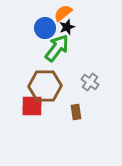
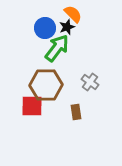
orange semicircle: moved 10 px right, 1 px down; rotated 84 degrees clockwise
brown hexagon: moved 1 px right, 1 px up
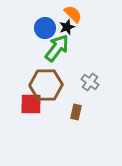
red square: moved 1 px left, 2 px up
brown rectangle: rotated 21 degrees clockwise
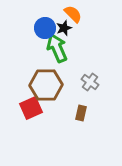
black star: moved 3 px left, 1 px down
green arrow: rotated 60 degrees counterclockwise
red square: moved 4 px down; rotated 25 degrees counterclockwise
brown rectangle: moved 5 px right, 1 px down
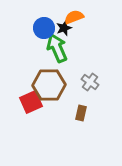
orange semicircle: moved 1 px right, 3 px down; rotated 66 degrees counterclockwise
blue circle: moved 1 px left
brown hexagon: moved 3 px right
red square: moved 6 px up
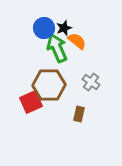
orange semicircle: moved 3 px right, 24 px down; rotated 60 degrees clockwise
gray cross: moved 1 px right
brown rectangle: moved 2 px left, 1 px down
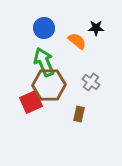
black star: moved 32 px right; rotated 21 degrees clockwise
green arrow: moved 13 px left, 14 px down
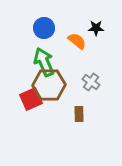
red square: moved 3 px up
brown rectangle: rotated 14 degrees counterclockwise
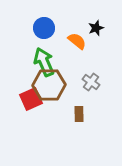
black star: rotated 21 degrees counterclockwise
